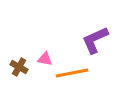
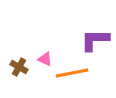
purple L-shape: rotated 24 degrees clockwise
pink triangle: rotated 14 degrees clockwise
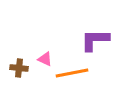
brown cross: moved 1 px down; rotated 24 degrees counterclockwise
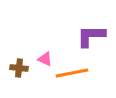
purple L-shape: moved 4 px left, 4 px up
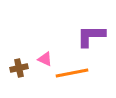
brown cross: rotated 18 degrees counterclockwise
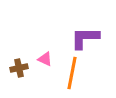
purple L-shape: moved 6 px left, 2 px down
orange line: rotated 68 degrees counterclockwise
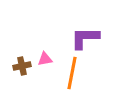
pink triangle: rotated 35 degrees counterclockwise
brown cross: moved 3 px right, 2 px up
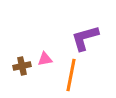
purple L-shape: rotated 16 degrees counterclockwise
orange line: moved 1 px left, 2 px down
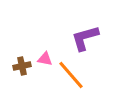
pink triangle: rotated 21 degrees clockwise
orange line: rotated 52 degrees counterclockwise
